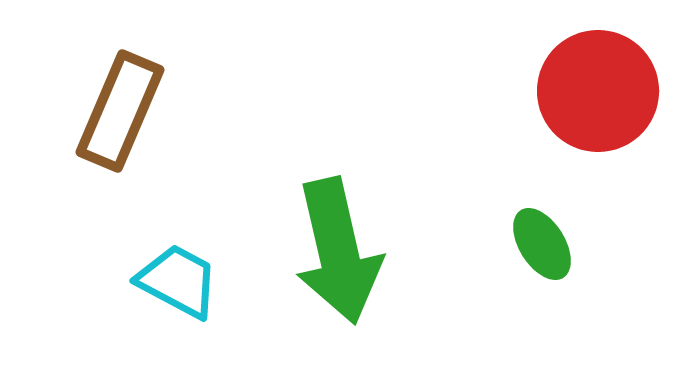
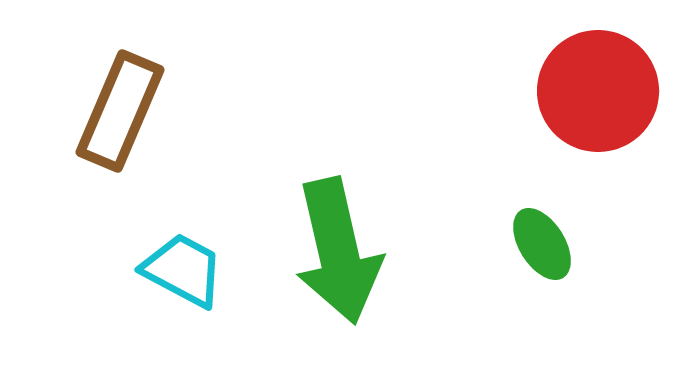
cyan trapezoid: moved 5 px right, 11 px up
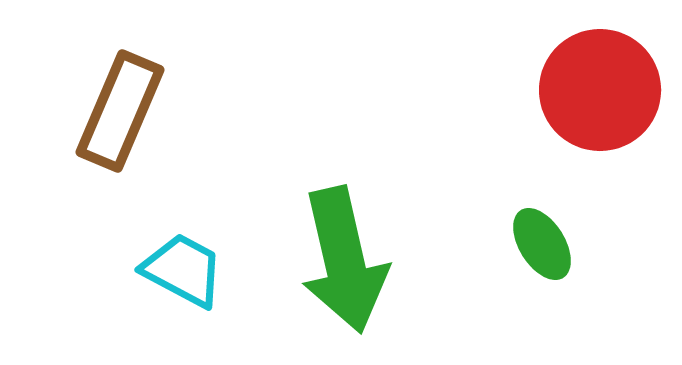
red circle: moved 2 px right, 1 px up
green arrow: moved 6 px right, 9 px down
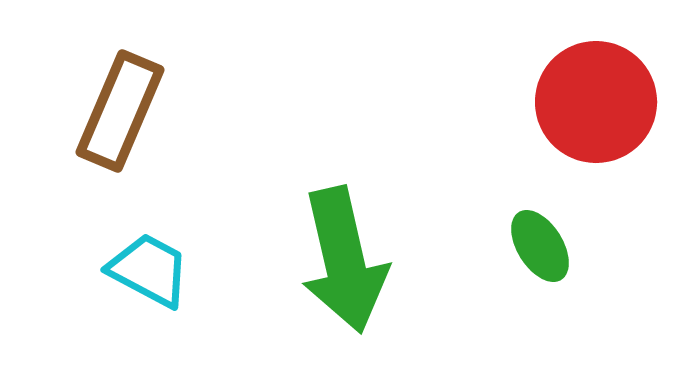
red circle: moved 4 px left, 12 px down
green ellipse: moved 2 px left, 2 px down
cyan trapezoid: moved 34 px left
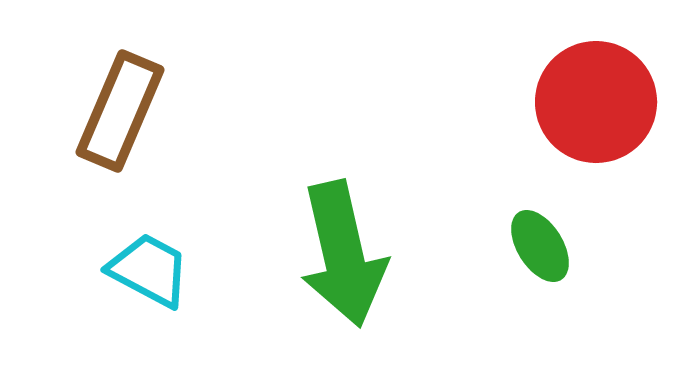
green arrow: moved 1 px left, 6 px up
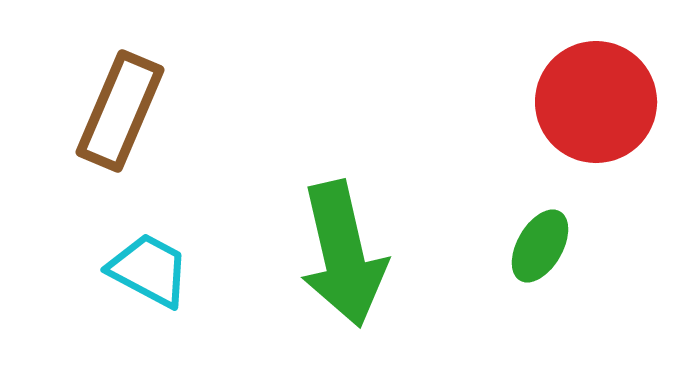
green ellipse: rotated 62 degrees clockwise
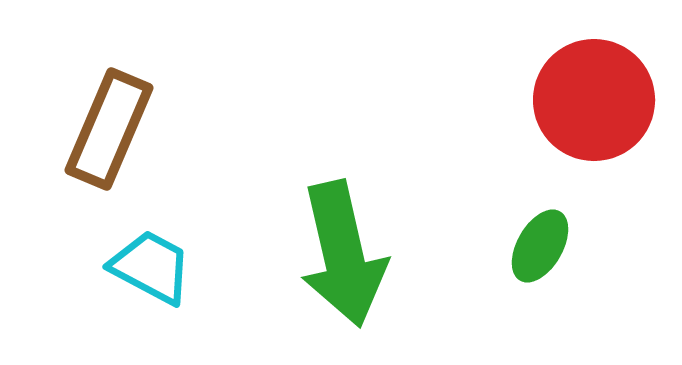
red circle: moved 2 px left, 2 px up
brown rectangle: moved 11 px left, 18 px down
cyan trapezoid: moved 2 px right, 3 px up
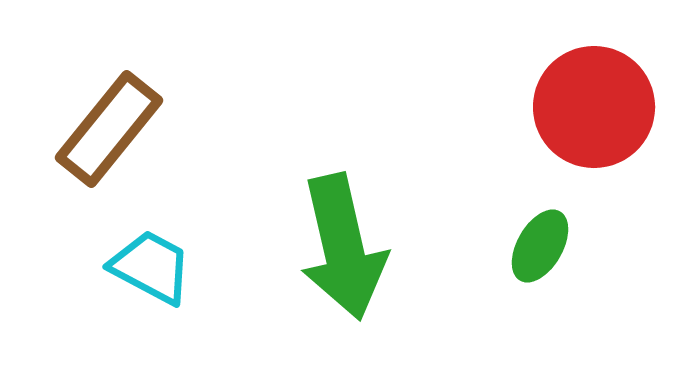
red circle: moved 7 px down
brown rectangle: rotated 16 degrees clockwise
green arrow: moved 7 px up
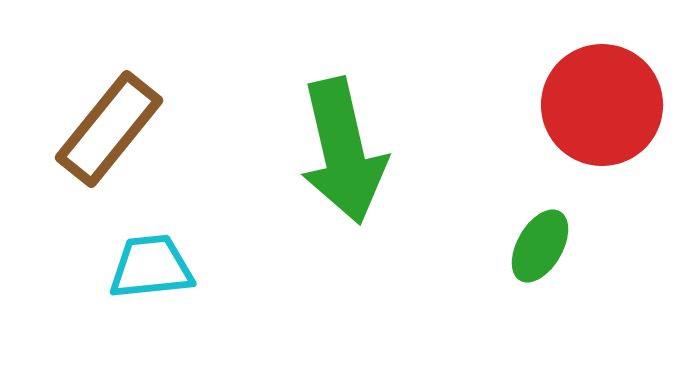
red circle: moved 8 px right, 2 px up
green arrow: moved 96 px up
cyan trapezoid: rotated 34 degrees counterclockwise
